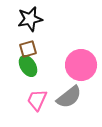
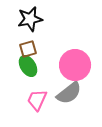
pink circle: moved 6 px left
gray semicircle: moved 4 px up
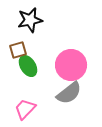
black star: moved 1 px down
brown square: moved 10 px left, 1 px down
pink circle: moved 4 px left
pink trapezoid: moved 12 px left, 9 px down; rotated 20 degrees clockwise
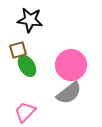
black star: rotated 20 degrees clockwise
green ellipse: moved 1 px left
pink trapezoid: moved 3 px down
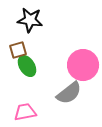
pink circle: moved 12 px right
pink trapezoid: rotated 35 degrees clockwise
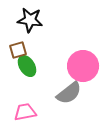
pink circle: moved 1 px down
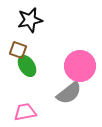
black star: rotated 20 degrees counterclockwise
brown square: rotated 36 degrees clockwise
pink circle: moved 3 px left
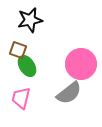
pink circle: moved 1 px right, 2 px up
pink trapezoid: moved 4 px left, 14 px up; rotated 65 degrees counterclockwise
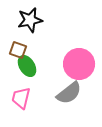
pink circle: moved 2 px left
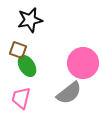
pink circle: moved 4 px right, 1 px up
